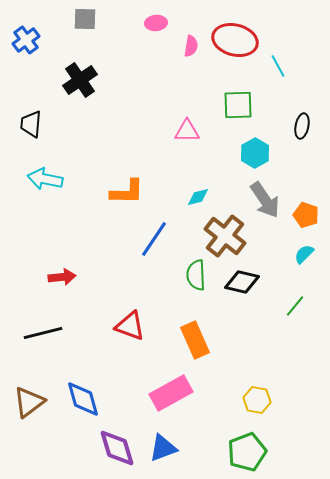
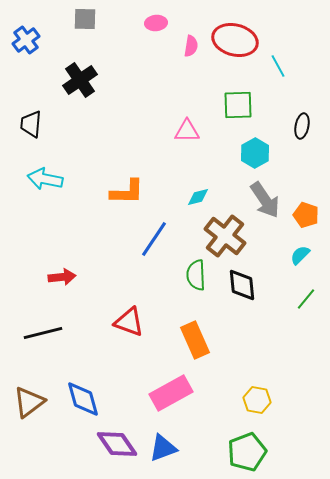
cyan semicircle: moved 4 px left, 1 px down
black diamond: moved 3 px down; rotated 72 degrees clockwise
green line: moved 11 px right, 7 px up
red triangle: moved 1 px left, 4 px up
purple diamond: moved 4 px up; rotated 18 degrees counterclockwise
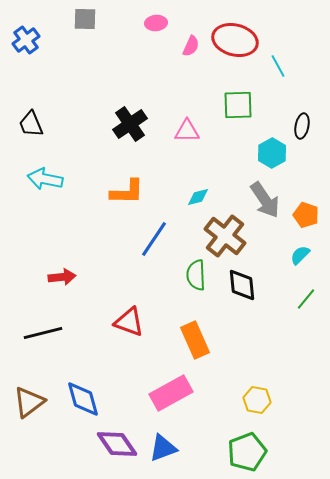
pink semicircle: rotated 15 degrees clockwise
black cross: moved 50 px right, 44 px down
black trapezoid: rotated 28 degrees counterclockwise
cyan hexagon: moved 17 px right
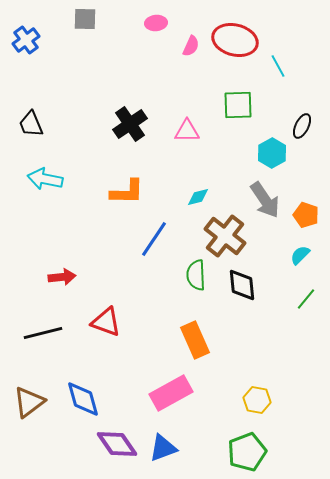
black ellipse: rotated 15 degrees clockwise
red triangle: moved 23 px left
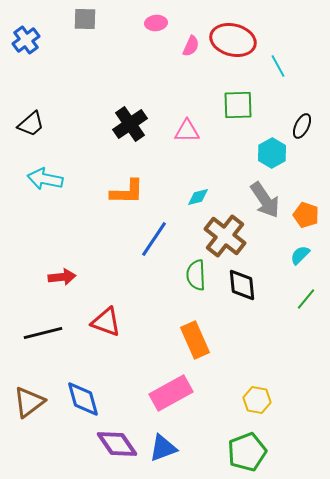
red ellipse: moved 2 px left
black trapezoid: rotated 108 degrees counterclockwise
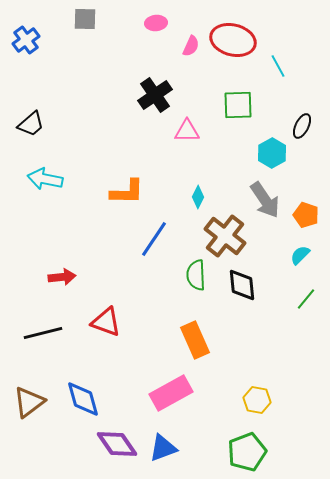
black cross: moved 25 px right, 29 px up
cyan diamond: rotated 50 degrees counterclockwise
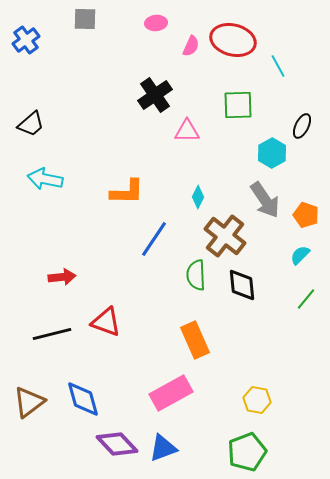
black line: moved 9 px right, 1 px down
purple diamond: rotated 9 degrees counterclockwise
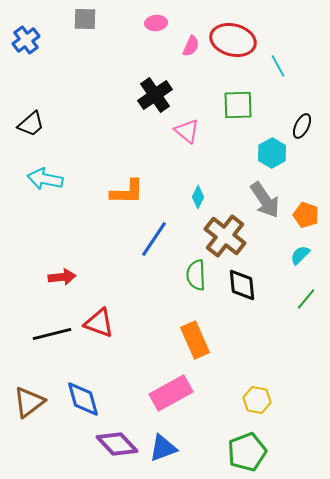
pink triangle: rotated 40 degrees clockwise
red triangle: moved 7 px left, 1 px down
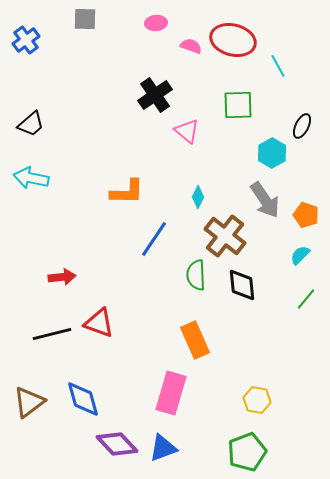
pink semicircle: rotated 95 degrees counterclockwise
cyan arrow: moved 14 px left, 1 px up
pink rectangle: rotated 45 degrees counterclockwise
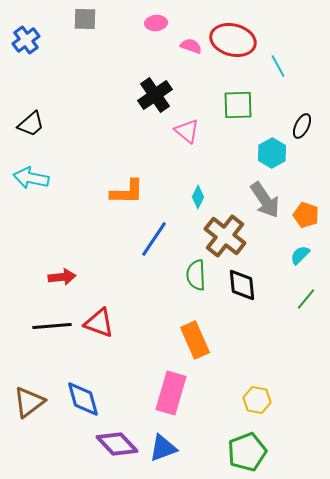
black line: moved 8 px up; rotated 9 degrees clockwise
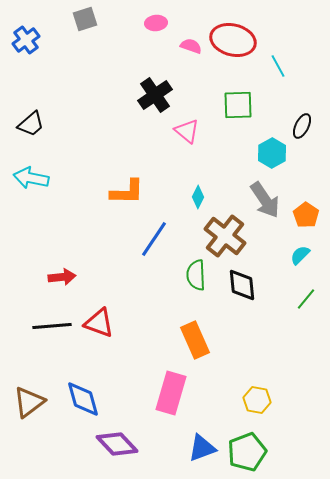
gray square: rotated 20 degrees counterclockwise
orange pentagon: rotated 15 degrees clockwise
blue triangle: moved 39 px right
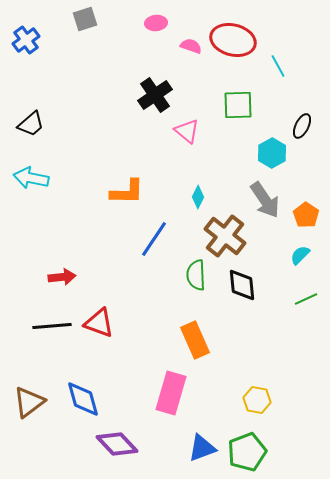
green line: rotated 25 degrees clockwise
